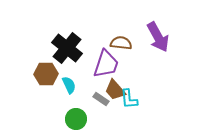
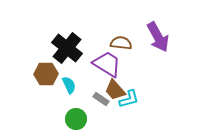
purple trapezoid: moved 1 px right; rotated 76 degrees counterclockwise
cyan L-shape: rotated 100 degrees counterclockwise
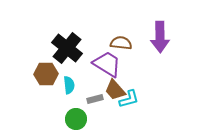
purple arrow: moved 2 px right; rotated 28 degrees clockwise
cyan semicircle: rotated 18 degrees clockwise
gray rectangle: moved 6 px left; rotated 49 degrees counterclockwise
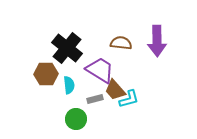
purple arrow: moved 3 px left, 4 px down
purple trapezoid: moved 7 px left, 6 px down
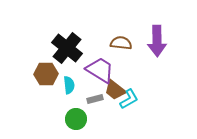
brown trapezoid: rotated 10 degrees counterclockwise
cyan L-shape: rotated 15 degrees counterclockwise
